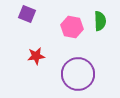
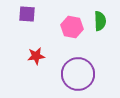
purple square: rotated 18 degrees counterclockwise
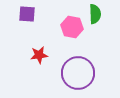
green semicircle: moved 5 px left, 7 px up
red star: moved 3 px right, 1 px up
purple circle: moved 1 px up
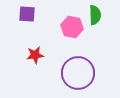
green semicircle: moved 1 px down
red star: moved 4 px left
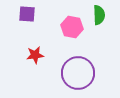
green semicircle: moved 4 px right
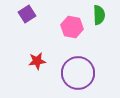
purple square: rotated 36 degrees counterclockwise
red star: moved 2 px right, 6 px down
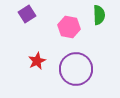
pink hexagon: moved 3 px left
red star: rotated 18 degrees counterclockwise
purple circle: moved 2 px left, 4 px up
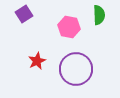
purple square: moved 3 px left
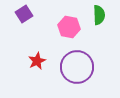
purple circle: moved 1 px right, 2 px up
